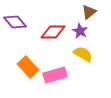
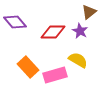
yellow semicircle: moved 5 px left, 6 px down
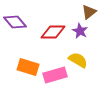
orange rectangle: rotated 30 degrees counterclockwise
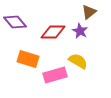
yellow semicircle: moved 1 px down
orange rectangle: moved 8 px up
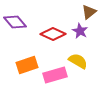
red diamond: moved 2 px down; rotated 25 degrees clockwise
orange rectangle: moved 1 px left, 6 px down; rotated 35 degrees counterclockwise
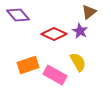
purple diamond: moved 3 px right, 7 px up
red diamond: moved 1 px right
yellow semicircle: moved 1 px down; rotated 30 degrees clockwise
orange rectangle: moved 1 px right
pink rectangle: rotated 45 degrees clockwise
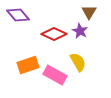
brown triangle: rotated 21 degrees counterclockwise
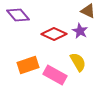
brown triangle: moved 1 px left, 1 px up; rotated 35 degrees counterclockwise
